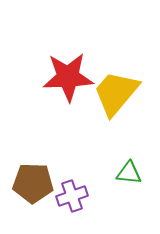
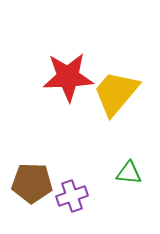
brown pentagon: moved 1 px left
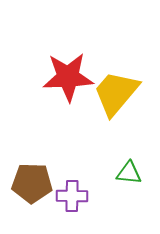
purple cross: rotated 20 degrees clockwise
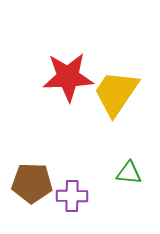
yellow trapezoid: rotated 6 degrees counterclockwise
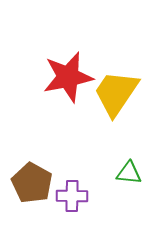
red star: rotated 9 degrees counterclockwise
brown pentagon: rotated 27 degrees clockwise
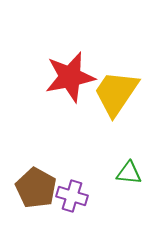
red star: moved 2 px right
brown pentagon: moved 4 px right, 5 px down
purple cross: rotated 16 degrees clockwise
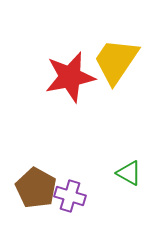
yellow trapezoid: moved 32 px up
green triangle: rotated 24 degrees clockwise
purple cross: moved 2 px left
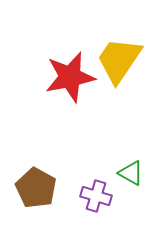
yellow trapezoid: moved 3 px right, 1 px up
green triangle: moved 2 px right
purple cross: moved 26 px right
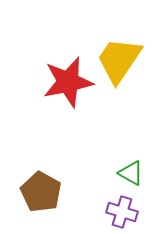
red star: moved 2 px left, 5 px down
brown pentagon: moved 5 px right, 4 px down
purple cross: moved 26 px right, 16 px down
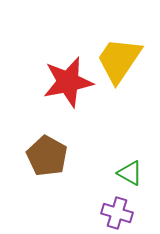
green triangle: moved 1 px left
brown pentagon: moved 6 px right, 36 px up
purple cross: moved 5 px left, 1 px down
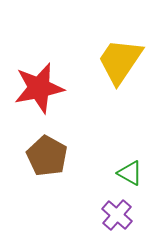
yellow trapezoid: moved 1 px right, 1 px down
red star: moved 29 px left, 6 px down
purple cross: moved 2 px down; rotated 24 degrees clockwise
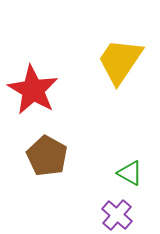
red star: moved 6 px left, 2 px down; rotated 30 degrees counterclockwise
